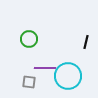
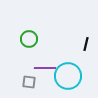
black line: moved 2 px down
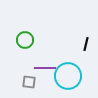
green circle: moved 4 px left, 1 px down
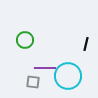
gray square: moved 4 px right
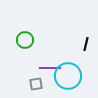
purple line: moved 5 px right
gray square: moved 3 px right, 2 px down; rotated 16 degrees counterclockwise
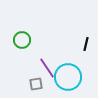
green circle: moved 3 px left
purple line: moved 3 px left; rotated 55 degrees clockwise
cyan circle: moved 1 px down
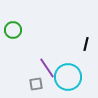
green circle: moved 9 px left, 10 px up
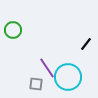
black line: rotated 24 degrees clockwise
gray square: rotated 16 degrees clockwise
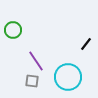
purple line: moved 11 px left, 7 px up
gray square: moved 4 px left, 3 px up
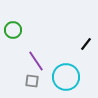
cyan circle: moved 2 px left
